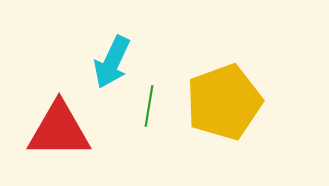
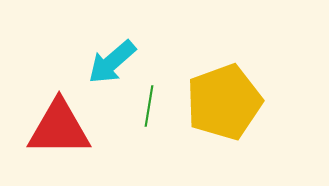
cyan arrow: rotated 24 degrees clockwise
red triangle: moved 2 px up
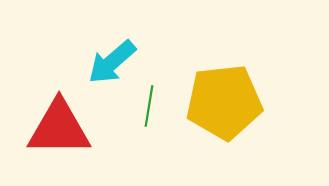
yellow pentagon: rotated 14 degrees clockwise
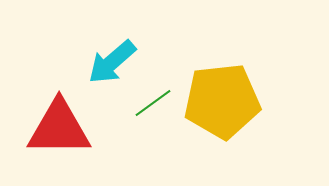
yellow pentagon: moved 2 px left, 1 px up
green line: moved 4 px right, 3 px up; rotated 45 degrees clockwise
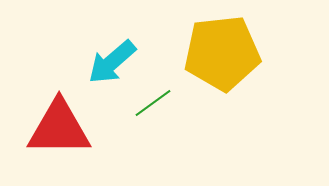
yellow pentagon: moved 48 px up
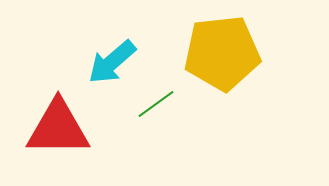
green line: moved 3 px right, 1 px down
red triangle: moved 1 px left
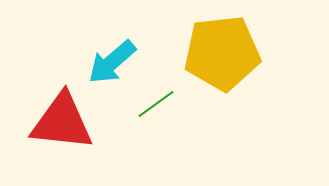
red triangle: moved 4 px right, 6 px up; rotated 6 degrees clockwise
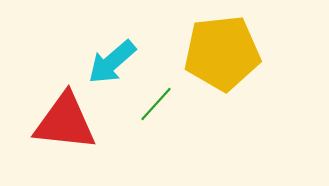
green line: rotated 12 degrees counterclockwise
red triangle: moved 3 px right
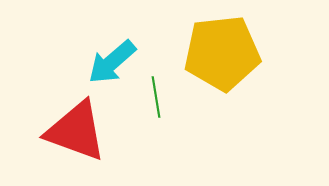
green line: moved 7 px up; rotated 51 degrees counterclockwise
red triangle: moved 11 px right, 9 px down; rotated 14 degrees clockwise
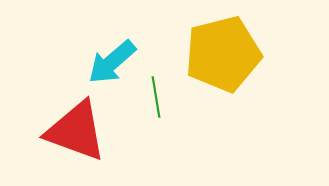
yellow pentagon: moved 1 px right, 1 px down; rotated 8 degrees counterclockwise
